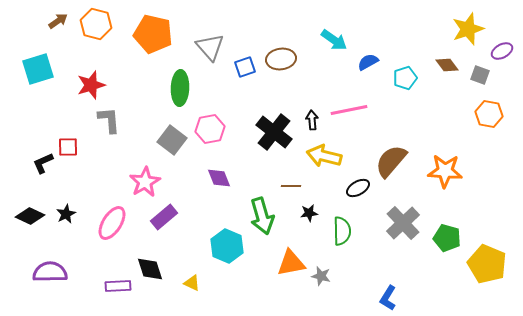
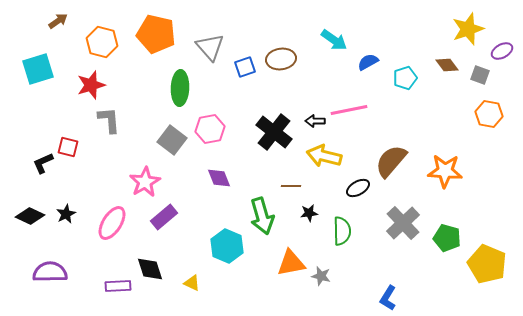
orange hexagon at (96, 24): moved 6 px right, 18 px down
orange pentagon at (153, 34): moved 3 px right
black arrow at (312, 120): moved 3 px right, 1 px down; rotated 84 degrees counterclockwise
red square at (68, 147): rotated 15 degrees clockwise
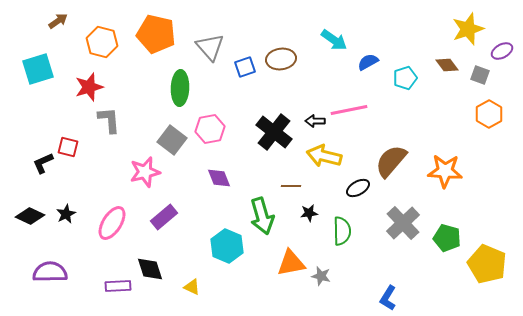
red star at (91, 85): moved 2 px left, 2 px down
orange hexagon at (489, 114): rotated 20 degrees clockwise
pink star at (145, 182): moved 10 px up; rotated 16 degrees clockwise
yellow triangle at (192, 283): moved 4 px down
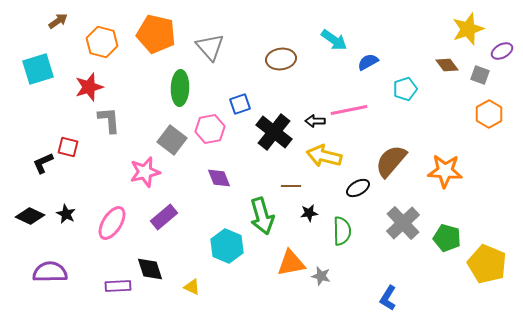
blue square at (245, 67): moved 5 px left, 37 px down
cyan pentagon at (405, 78): moved 11 px down
black star at (66, 214): rotated 18 degrees counterclockwise
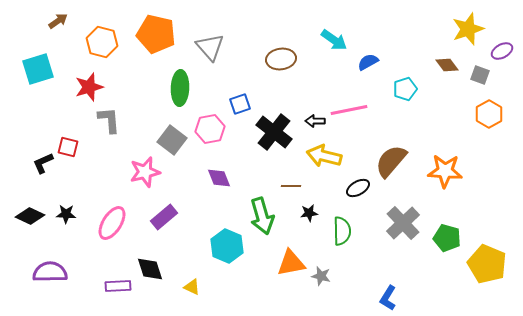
black star at (66, 214): rotated 24 degrees counterclockwise
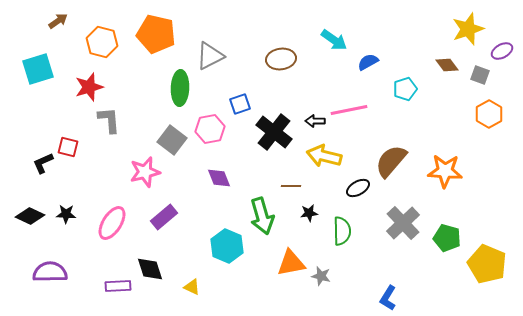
gray triangle at (210, 47): moved 9 px down; rotated 44 degrees clockwise
